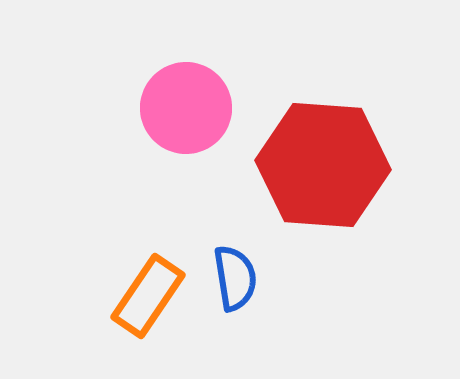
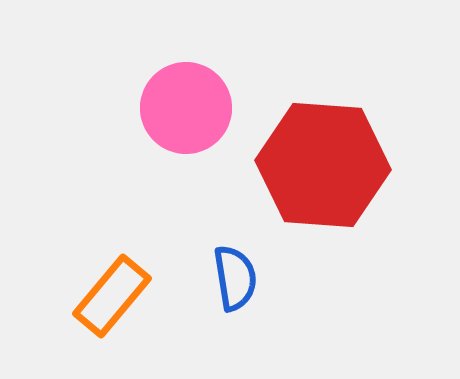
orange rectangle: moved 36 px left; rotated 6 degrees clockwise
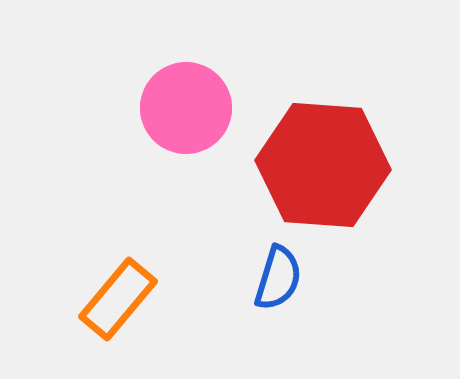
blue semicircle: moved 43 px right; rotated 26 degrees clockwise
orange rectangle: moved 6 px right, 3 px down
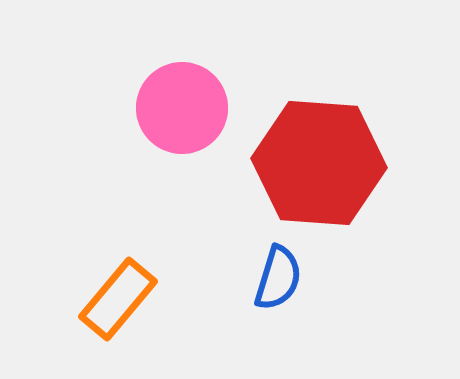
pink circle: moved 4 px left
red hexagon: moved 4 px left, 2 px up
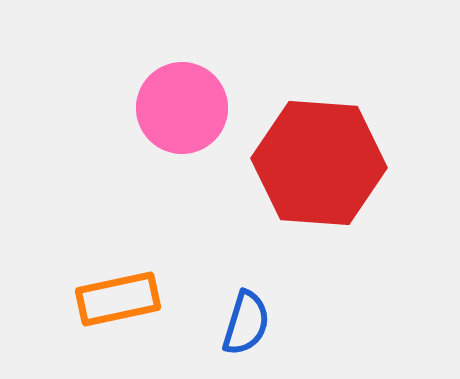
blue semicircle: moved 32 px left, 45 px down
orange rectangle: rotated 38 degrees clockwise
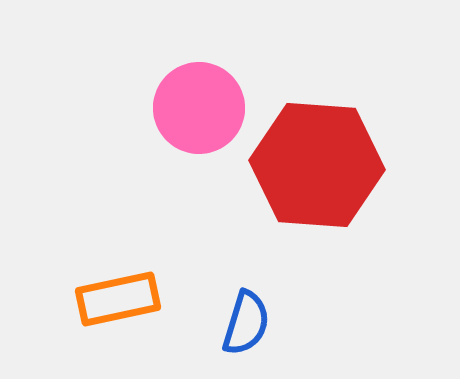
pink circle: moved 17 px right
red hexagon: moved 2 px left, 2 px down
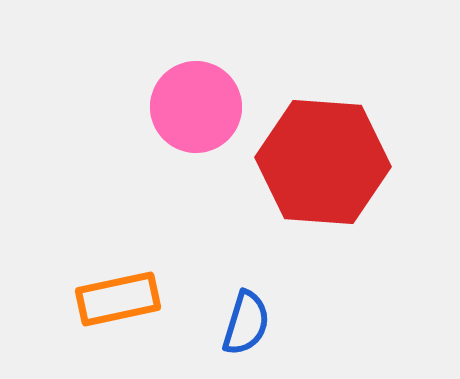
pink circle: moved 3 px left, 1 px up
red hexagon: moved 6 px right, 3 px up
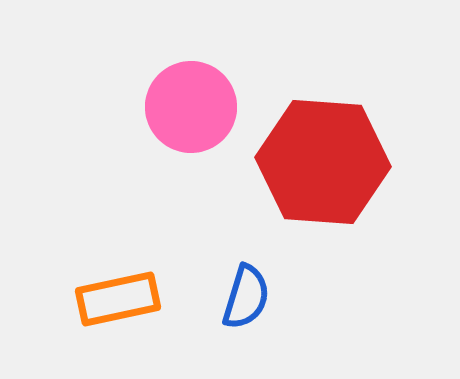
pink circle: moved 5 px left
blue semicircle: moved 26 px up
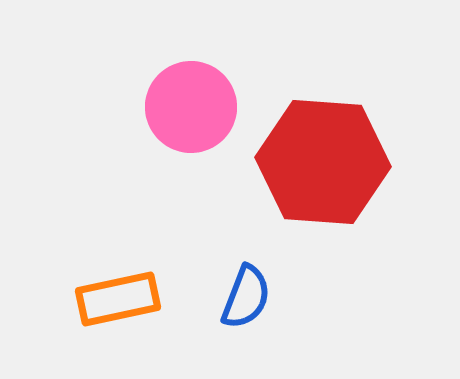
blue semicircle: rotated 4 degrees clockwise
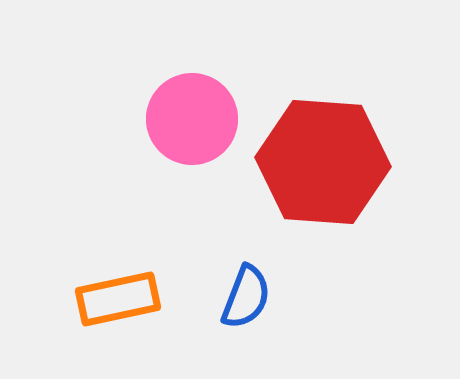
pink circle: moved 1 px right, 12 px down
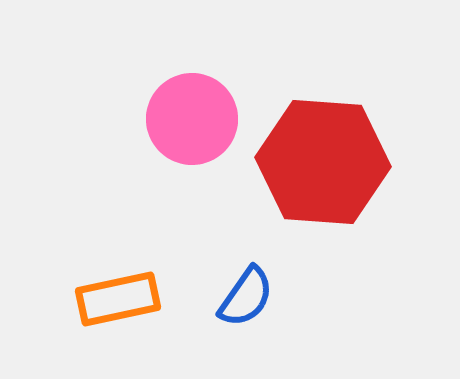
blue semicircle: rotated 14 degrees clockwise
